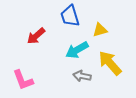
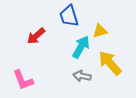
blue trapezoid: moved 1 px left
yellow triangle: moved 1 px down
cyan arrow: moved 4 px right, 3 px up; rotated 150 degrees clockwise
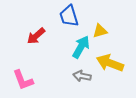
yellow arrow: rotated 28 degrees counterclockwise
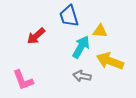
yellow triangle: rotated 21 degrees clockwise
yellow arrow: moved 2 px up
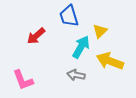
yellow triangle: rotated 49 degrees counterclockwise
gray arrow: moved 6 px left, 1 px up
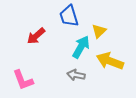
yellow triangle: moved 1 px left
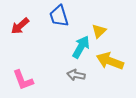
blue trapezoid: moved 10 px left
red arrow: moved 16 px left, 10 px up
